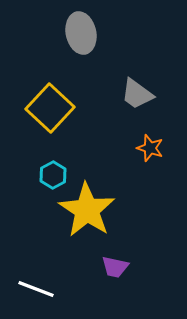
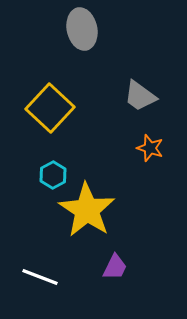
gray ellipse: moved 1 px right, 4 px up
gray trapezoid: moved 3 px right, 2 px down
purple trapezoid: rotated 76 degrees counterclockwise
white line: moved 4 px right, 12 px up
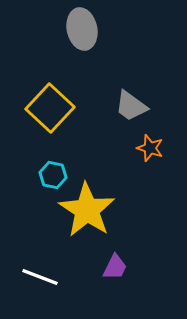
gray trapezoid: moved 9 px left, 10 px down
cyan hexagon: rotated 20 degrees counterclockwise
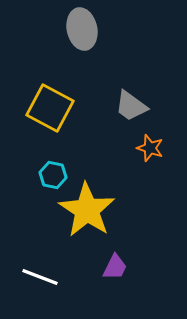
yellow square: rotated 15 degrees counterclockwise
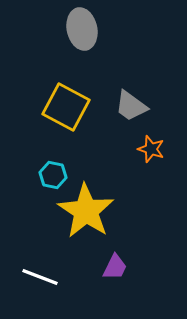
yellow square: moved 16 px right, 1 px up
orange star: moved 1 px right, 1 px down
yellow star: moved 1 px left, 1 px down
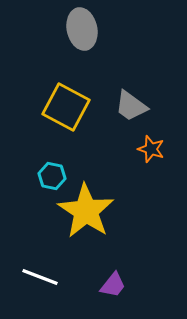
cyan hexagon: moved 1 px left, 1 px down
purple trapezoid: moved 2 px left, 18 px down; rotated 12 degrees clockwise
